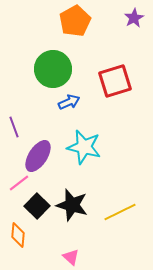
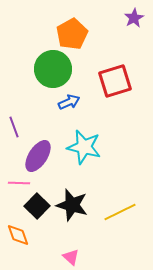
orange pentagon: moved 3 px left, 13 px down
pink line: rotated 40 degrees clockwise
orange diamond: rotated 25 degrees counterclockwise
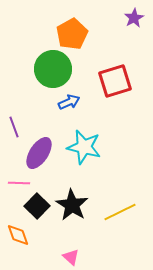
purple ellipse: moved 1 px right, 3 px up
black star: rotated 16 degrees clockwise
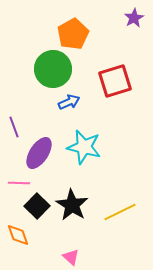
orange pentagon: moved 1 px right
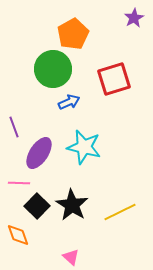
red square: moved 1 px left, 2 px up
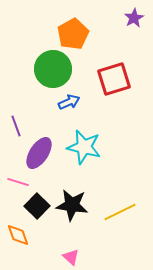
purple line: moved 2 px right, 1 px up
pink line: moved 1 px left, 1 px up; rotated 15 degrees clockwise
black star: rotated 24 degrees counterclockwise
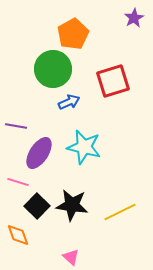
red square: moved 1 px left, 2 px down
purple line: rotated 60 degrees counterclockwise
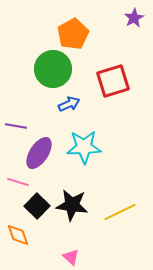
blue arrow: moved 2 px down
cyan star: rotated 16 degrees counterclockwise
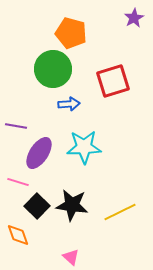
orange pentagon: moved 2 px left, 1 px up; rotated 28 degrees counterclockwise
blue arrow: rotated 20 degrees clockwise
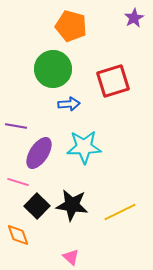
orange pentagon: moved 7 px up
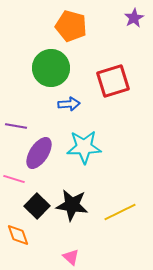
green circle: moved 2 px left, 1 px up
pink line: moved 4 px left, 3 px up
